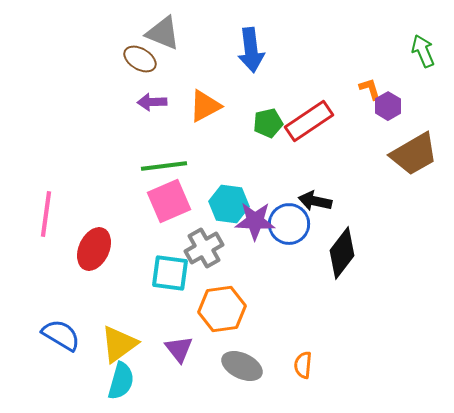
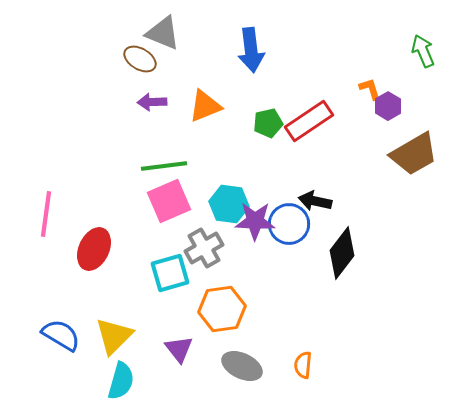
orange triangle: rotated 6 degrees clockwise
cyan square: rotated 24 degrees counterclockwise
yellow triangle: moved 5 px left, 8 px up; rotated 9 degrees counterclockwise
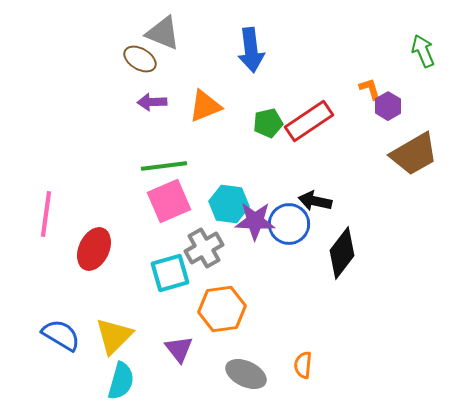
gray ellipse: moved 4 px right, 8 px down
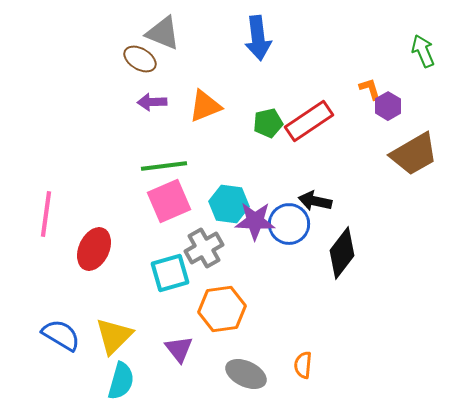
blue arrow: moved 7 px right, 12 px up
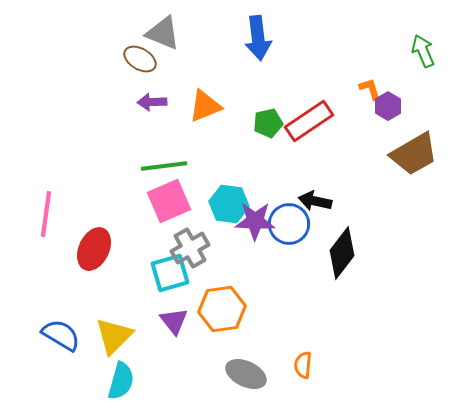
gray cross: moved 14 px left
purple triangle: moved 5 px left, 28 px up
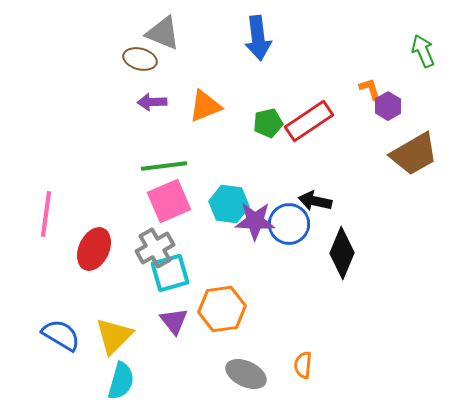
brown ellipse: rotated 16 degrees counterclockwise
gray cross: moved 35 px left
black diamond: rotated 15 degrees counterclockwise
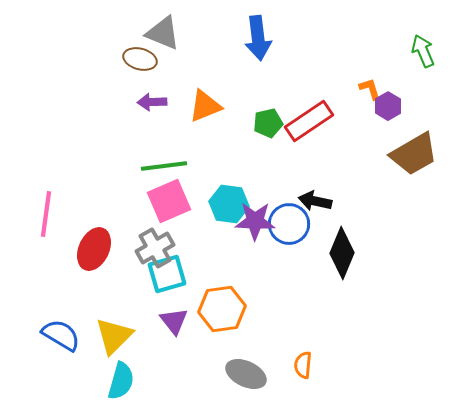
cyan square: moved 3 px left, 1 px down
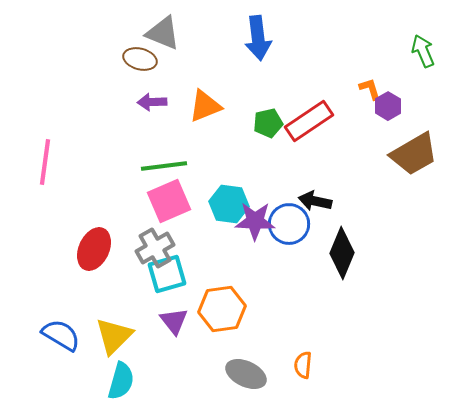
pink line: moved 1 px left, 52 px up
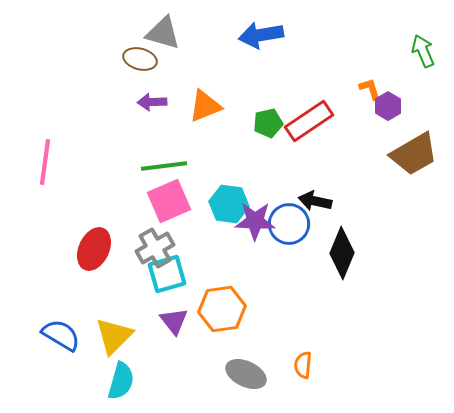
gray triangle: rotated 6 degrees counterclockwise
blue arrow: moved 3 px right, 3 px up; rotated 87 degrees clockwise
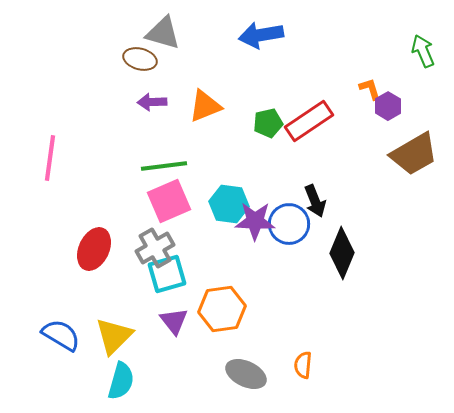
pink line: moved 5 px right, 4 px up
black arrow: rotated 124 degrees counterclockwise
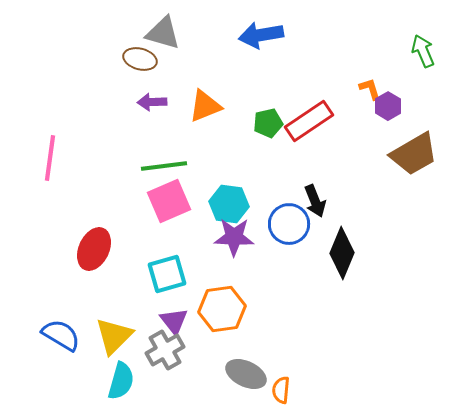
purple star: moved 21 px left, 16 px down
gray cross: moved 10 px right, 102 px down
orange semicircle: moved 22 px left, 25 px down
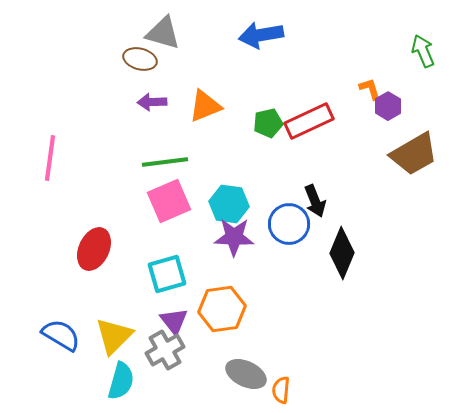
red rectangle: rotated 9 degrees clockwise
green line: moved 1 px right, 4 px up
